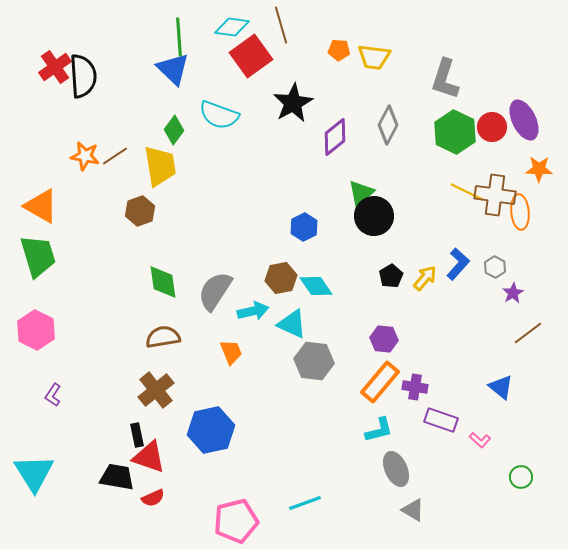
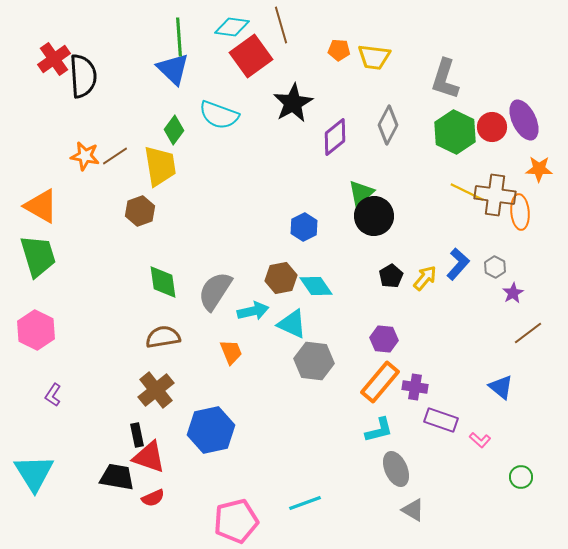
red cross at (55, 67): moved 1 px left, 8 px up
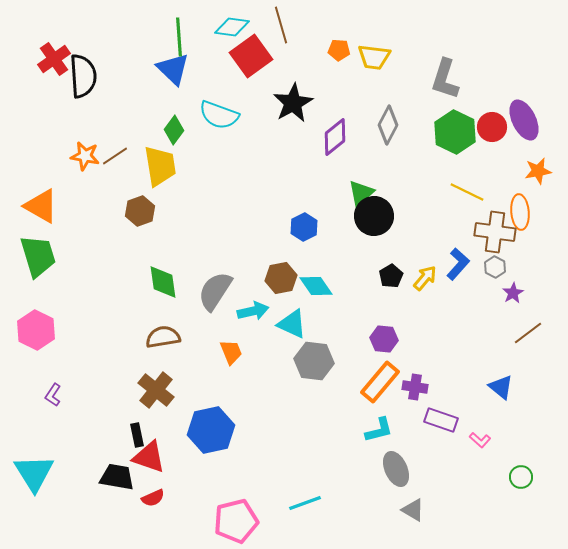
orange star at (539, 169): moved 1 px left, 2 px down; rotated 12 degrees counterclockwise
brown cross at (495, 195): moved 37 px down
brown cross at (156, 390): rotated 12 degrees counterclockwise
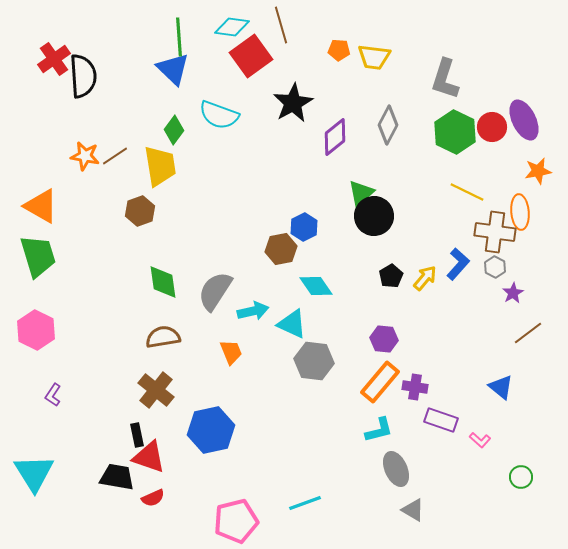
brown hexagon at (281, 278): moved 29 px up
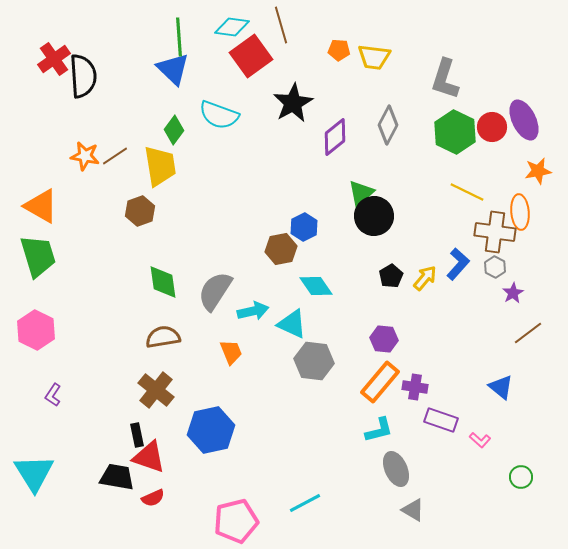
cyan line at (305, 503): rotated 8 degrees counterclockwise
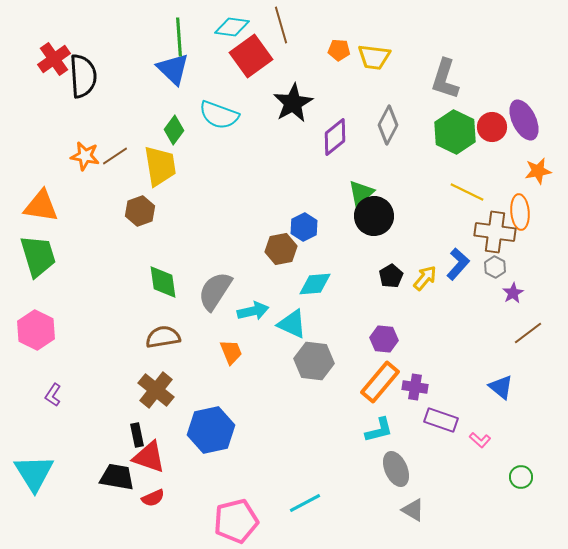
orange triangle at (41, 206): rotated 21 degrees counterclockwise
cyan diamond at (316, 286): moved 1 px left, 2 px up; rotated 60 degrees counterclockwise
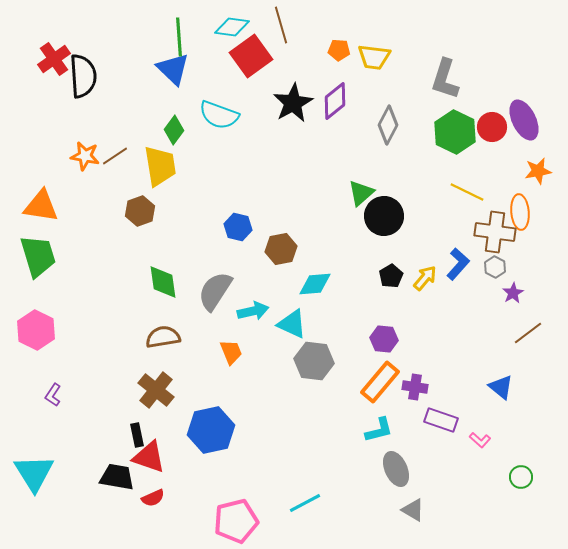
purple diamond at (335, 137): moved 36 px up
black circle at (374, 216): moved 10 px right
blue hexagon at (304, 227): moved 66 px left; rotated 20 degrees counterclockwise
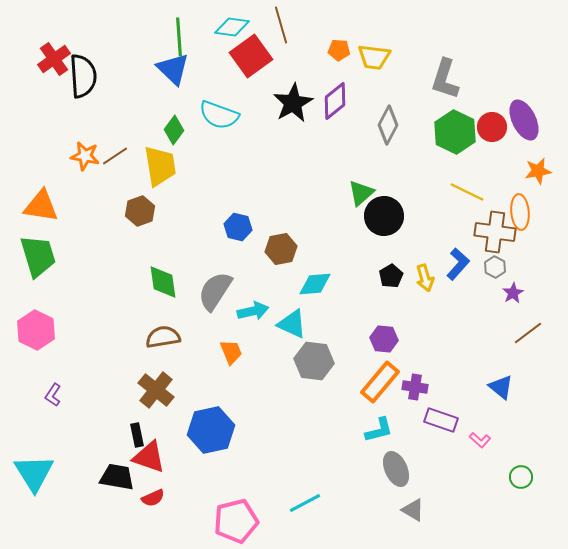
yellow arrow at (425, 278): rotated 124 degrees clockwise
